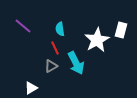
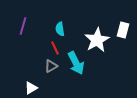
purple line: rotated 66 degrees clockwise
white rectangle: moved 2 px right
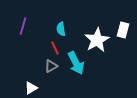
cyan semicircle: moved 1 px right
